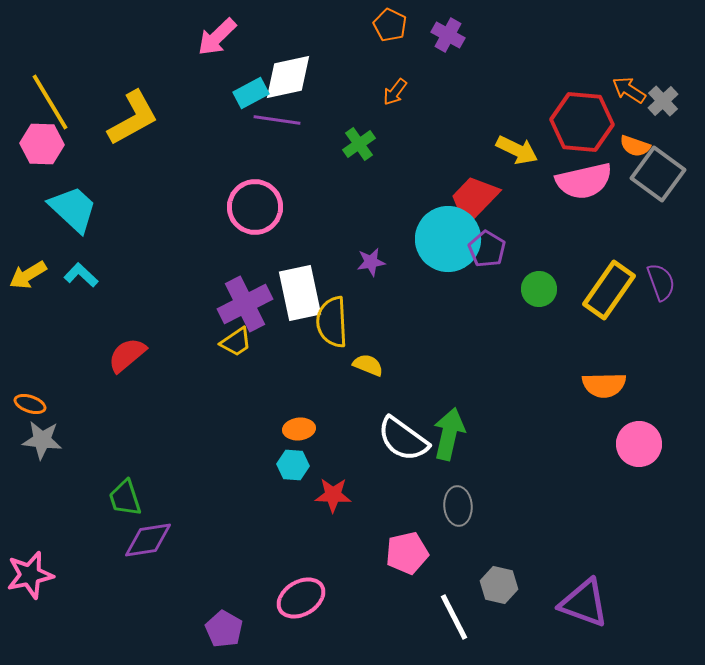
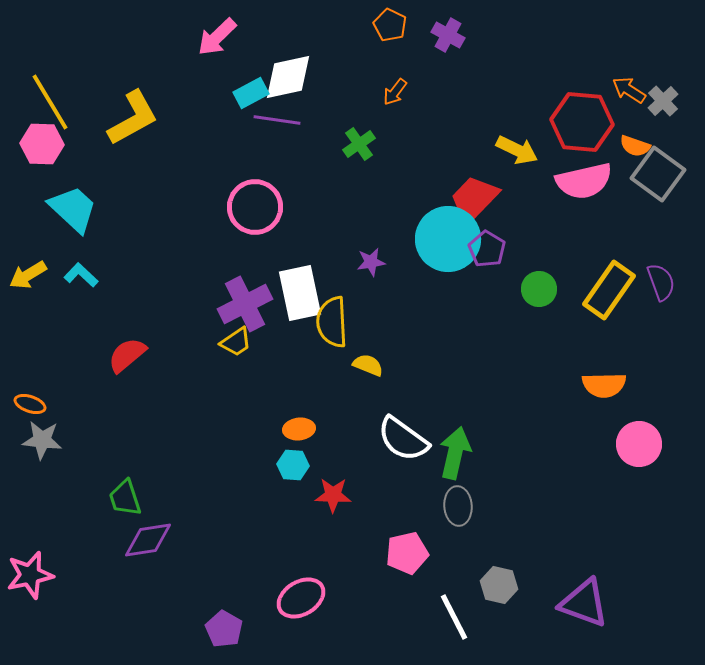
green arrow at (449, 434): moved 6 px right, 19 px down
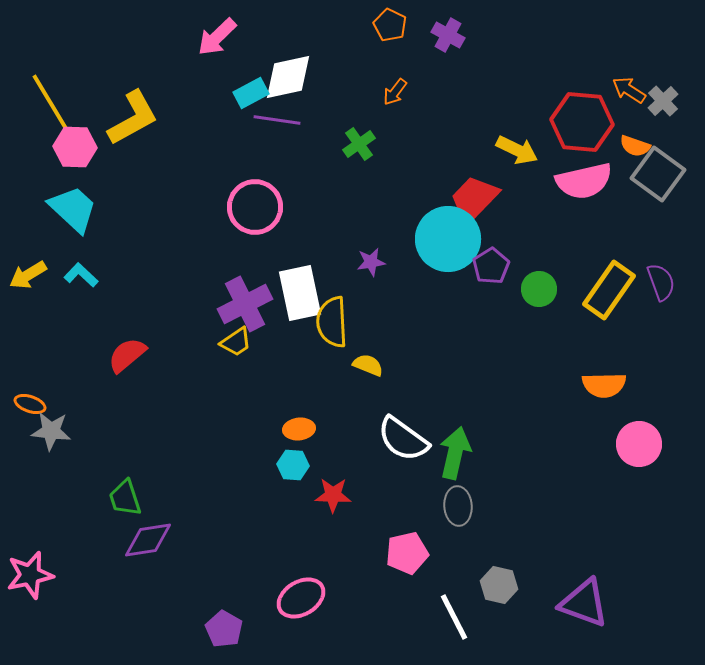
pink hexagon at (42, 144): moved 33 px right, 3 px down
purple pentagon at (487, 249): moved 4 px right, 17 px down; rotated 9 degrees clockwise
gray star at (42, 440): moved 9 px right, 9 px up
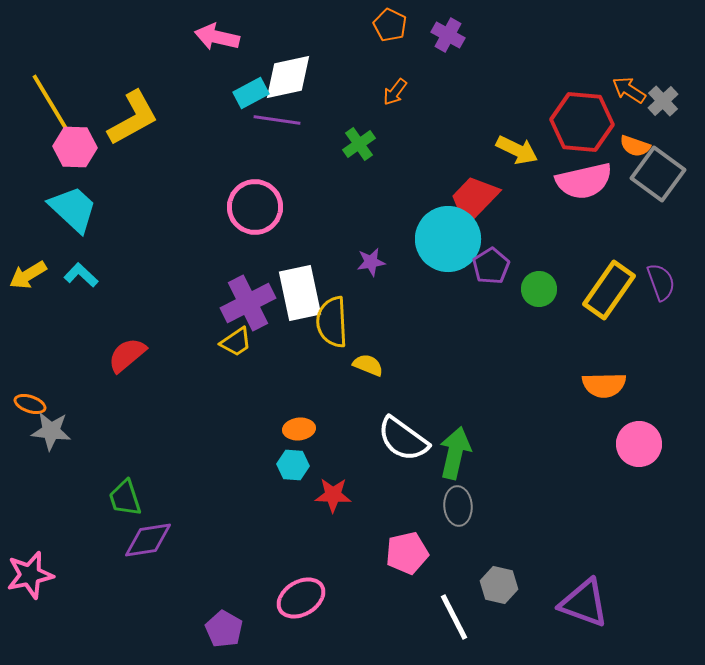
pink arrow at (217, 37): rotated 57 degrees clockwise
purple cross at (245, 304): moved 3 px right, 1 px up
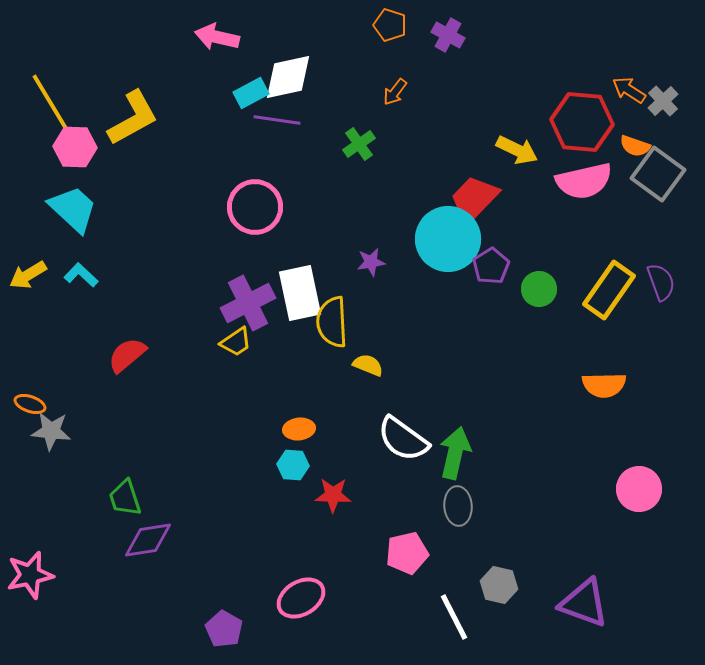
orange pentagon at (390, 25): rotated 8 degrees counterclockwise
pink circle at (639, 444): moved 45 px down
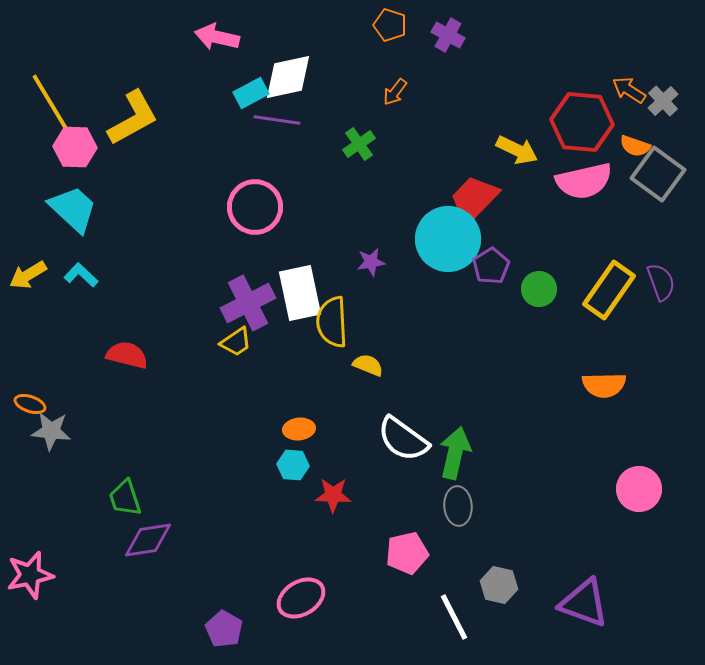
red semicircle at (127, 355): rotated 54 degrees clockwise
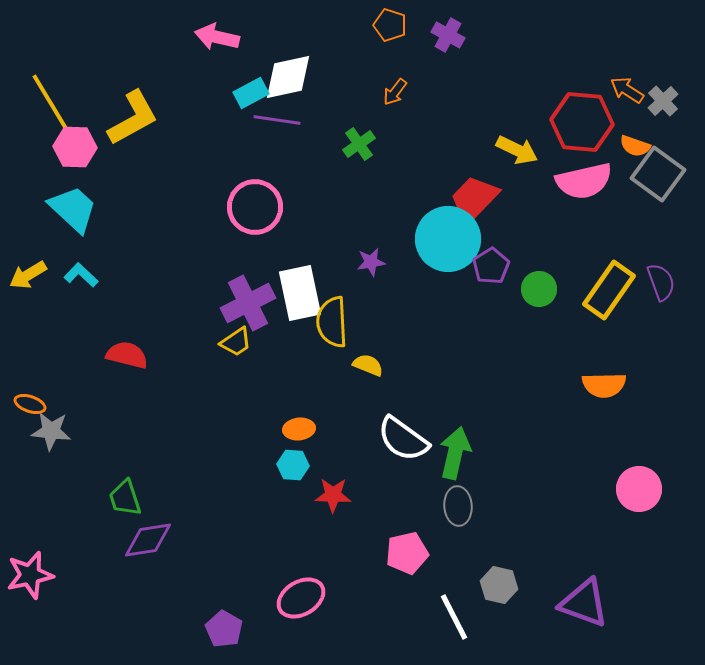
orange arrow at (629, 90): moved 2 px left
